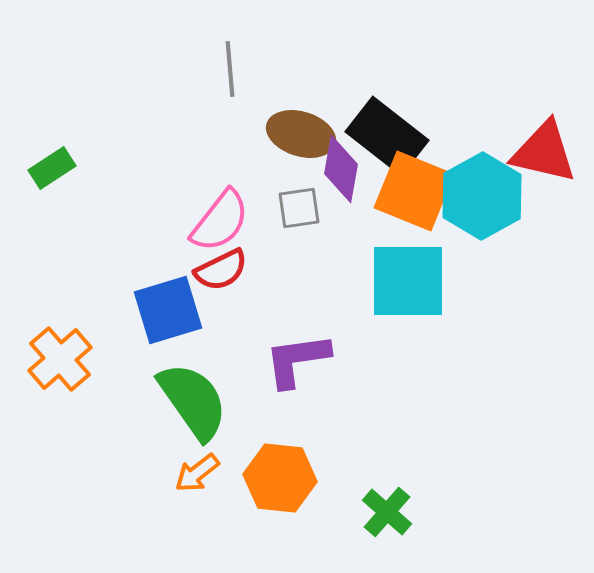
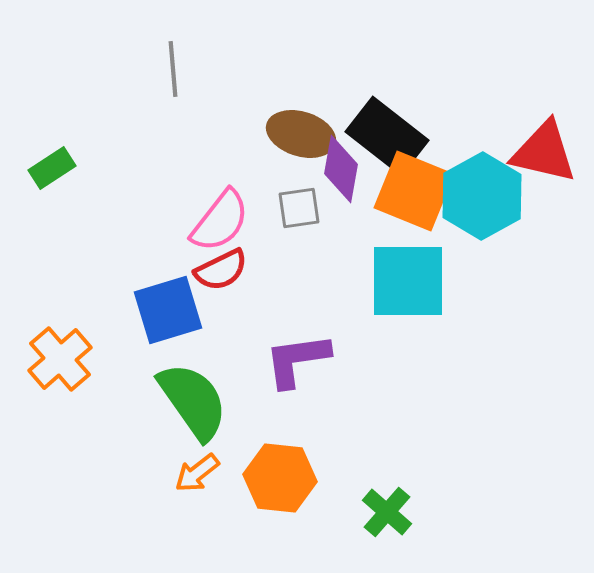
gray line: moved 57 px left
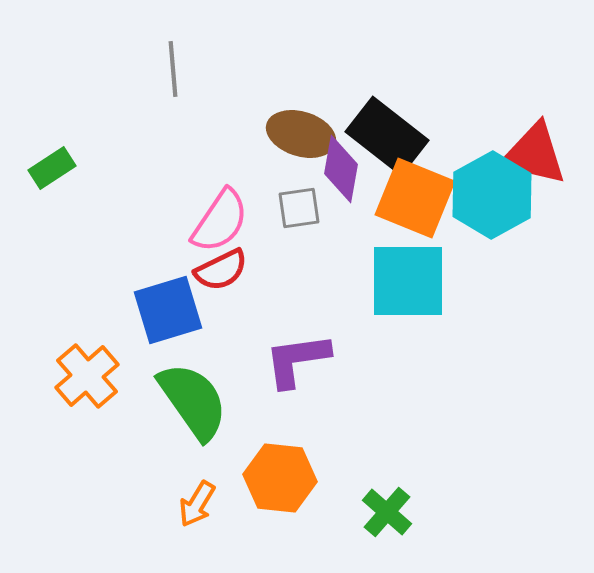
red triangle: moved 10 px left, 2 px down
orange square: moved 1 px right, 7 px down
cyan hexagon: moved 10 px right, 1 px up
pink semicircle: rotated 4 degrees counterclockwise
orange cross: moved 27 px right, 17 px down
orange arrow: moved 31 px down; rotated 21 degrees counterclockwise
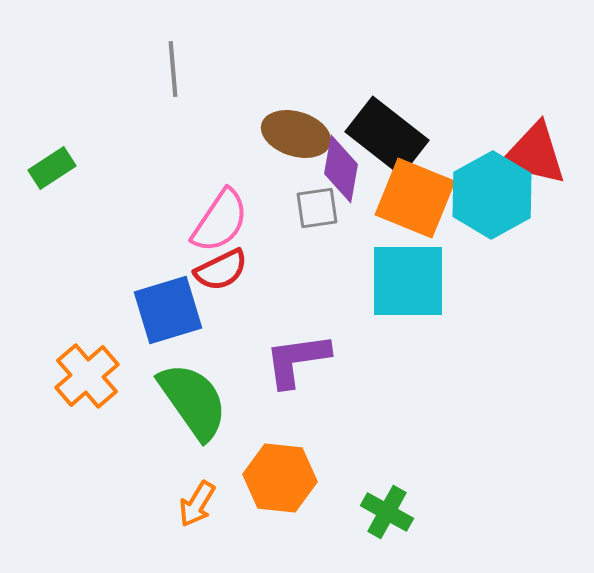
brown ellipse: moved 5 px left
gray square: moved 18 px right
green cross: rotated 12 degrees counterclockwise
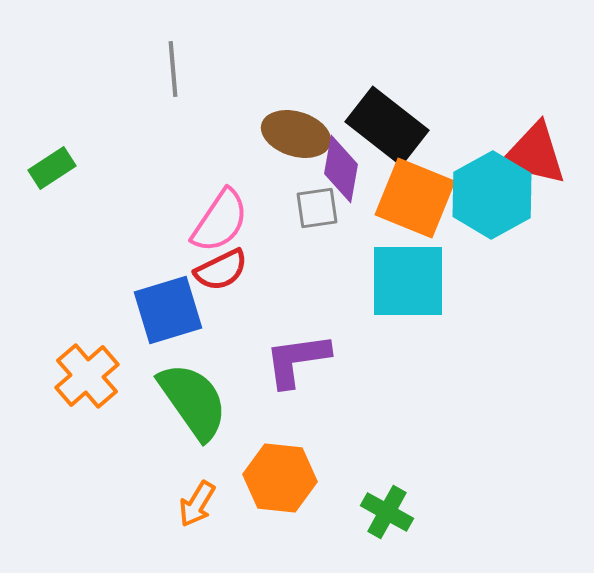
black rectangle: moved 10 px up
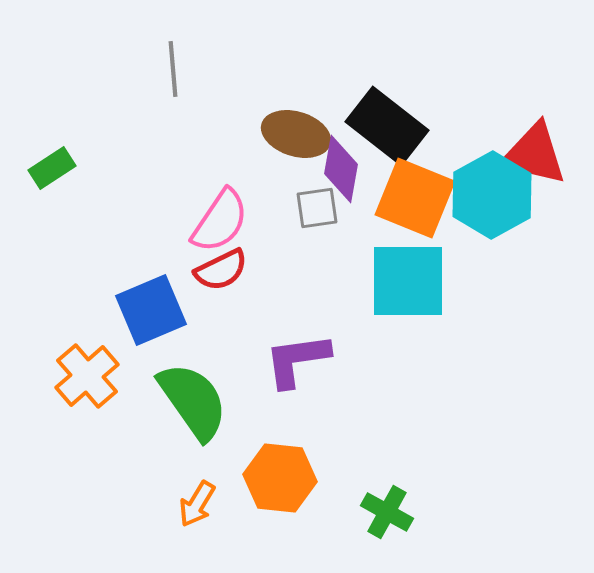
blue square: moved 17 px left; rotated 6 degrees counterclockwise
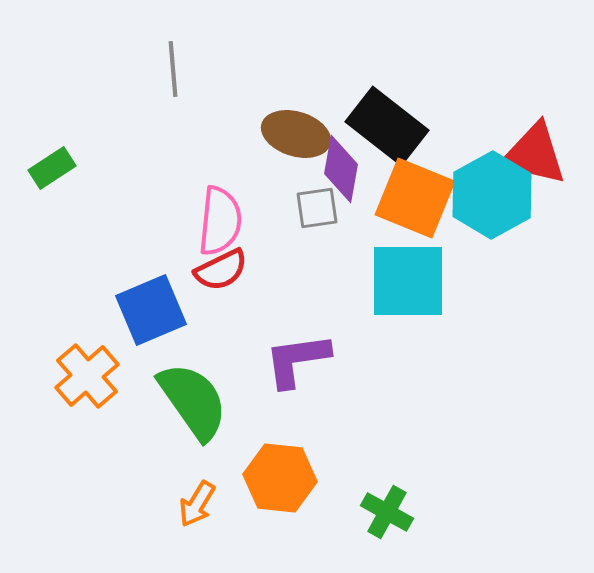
pink semicircle: rotated 28 degrees counterclockwise
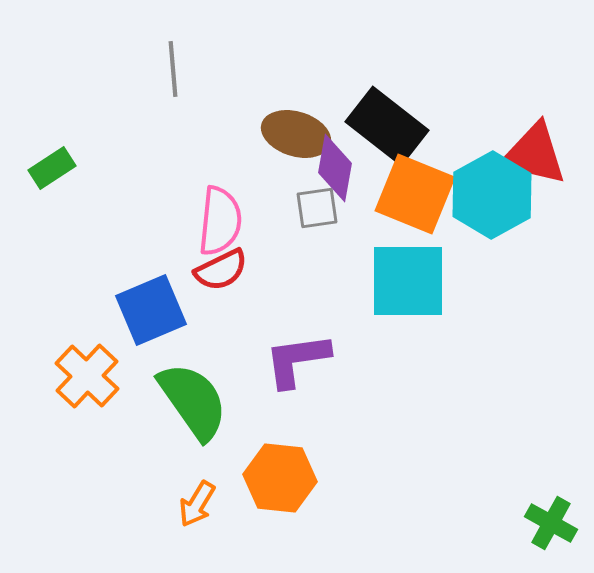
purple diamond: moved 6 px left, 1 px up
orange square: moved 4 px up
orange cross: rotated 6 degrees counterclockwise
green cross: moved 164 px right, 11 px down
